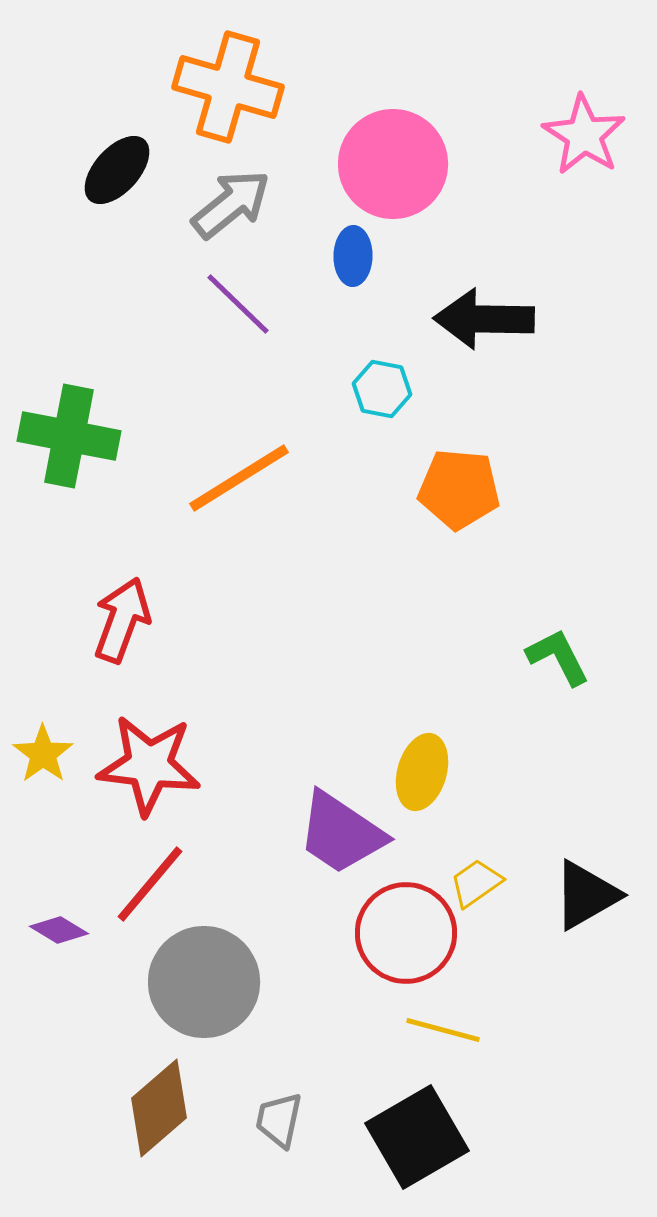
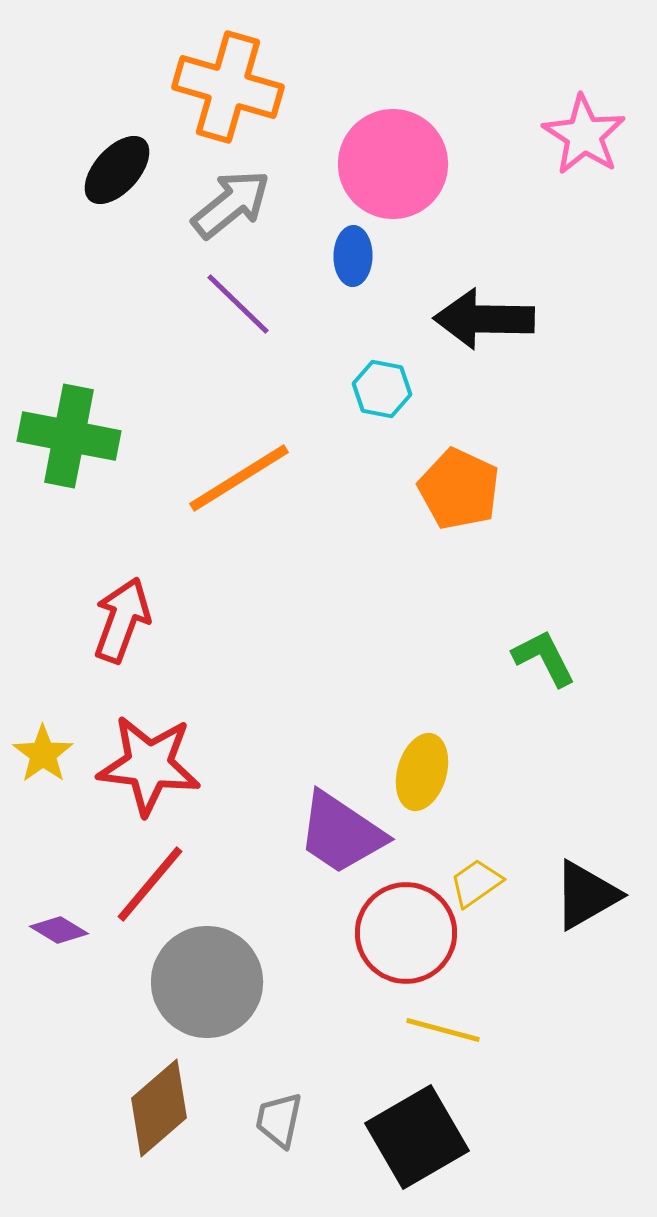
orange pentagon: rotated 20 degrees clockwise
green L-shape: moved 14 px left, 1 px down
gray circle: moved 3 px right
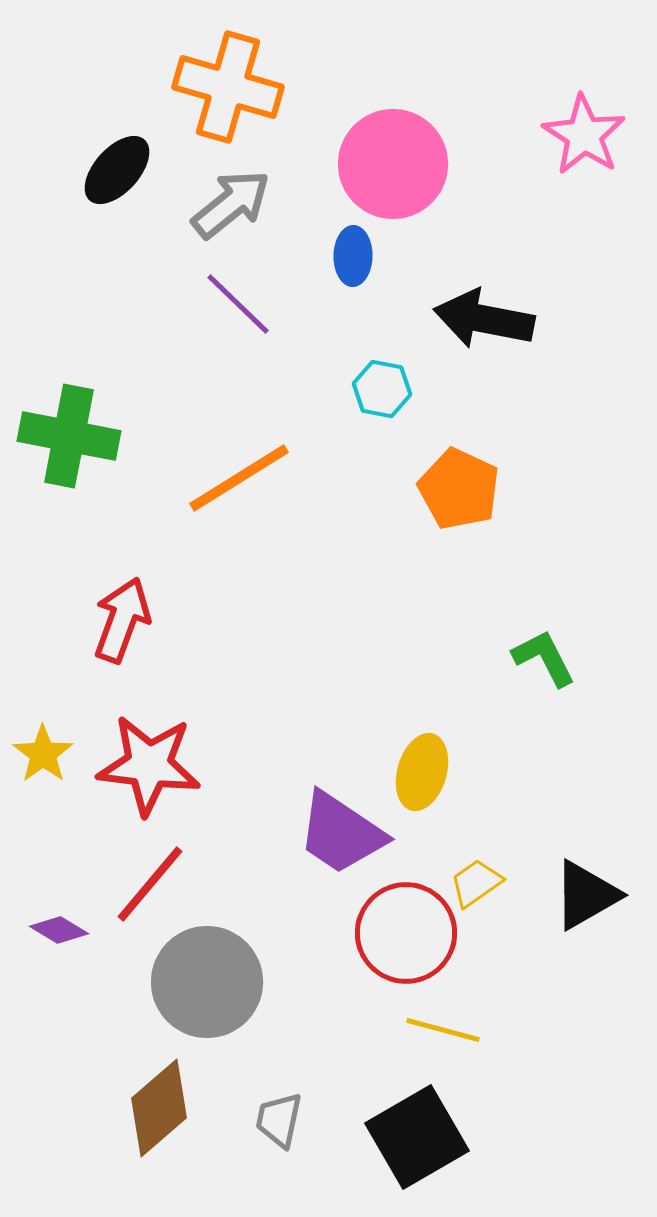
black arrow: rotated 10 degrees clockwise
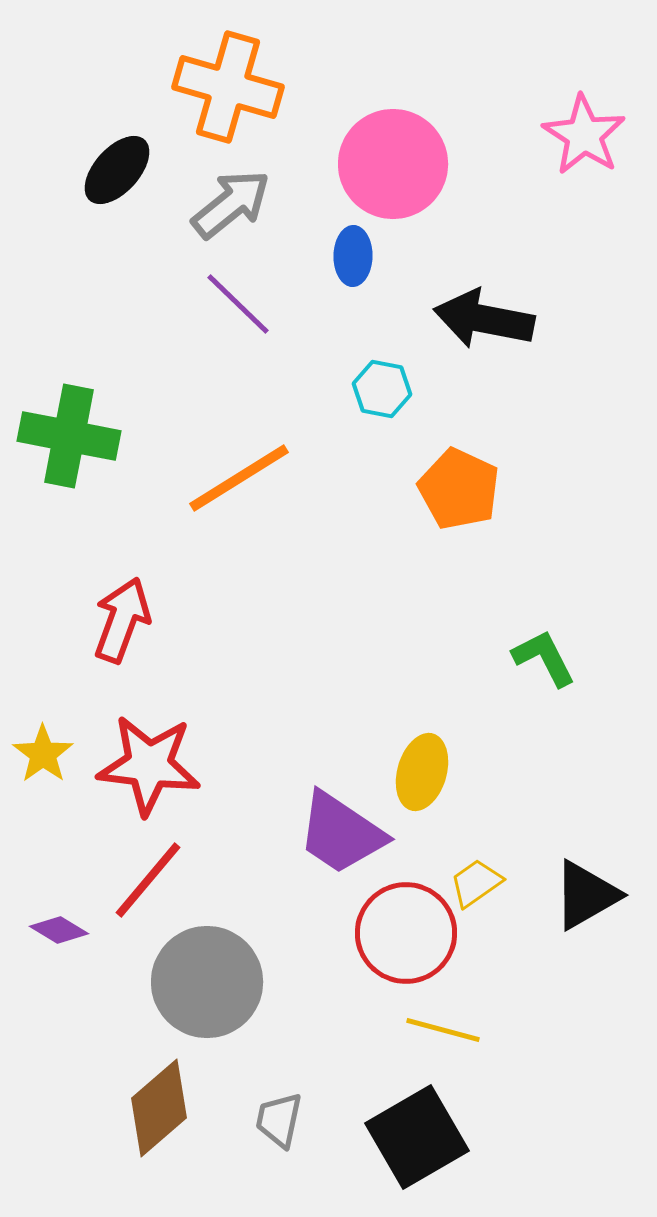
red line: moved 2 px left, 4 px up
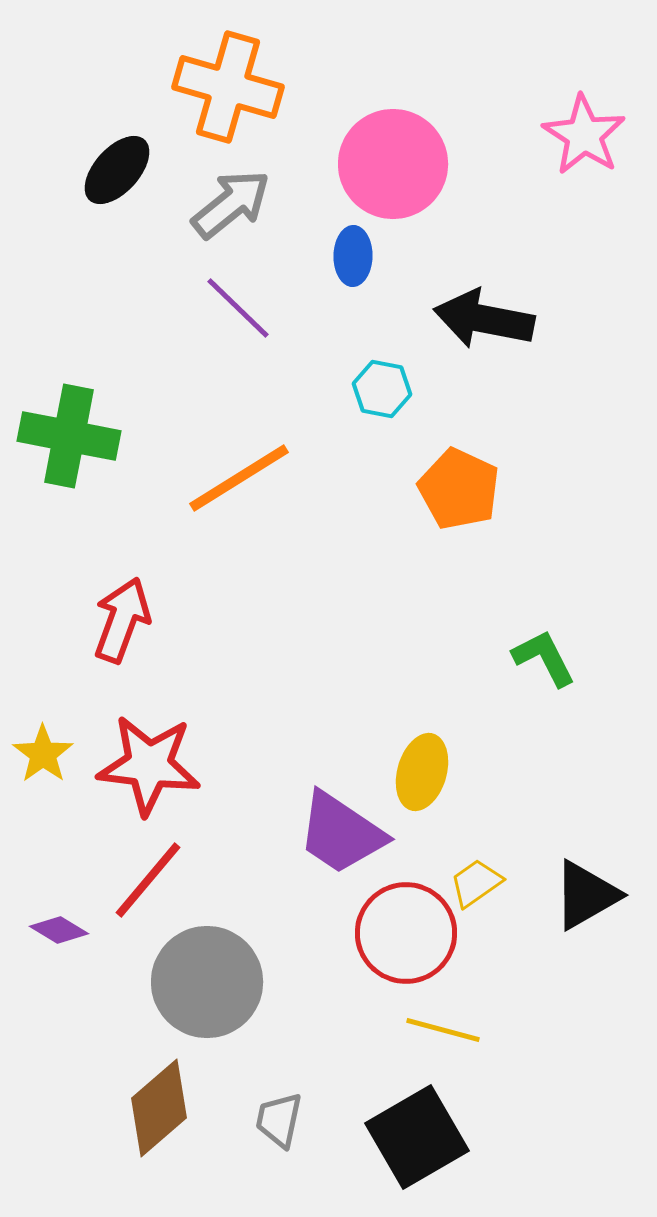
purple line: moved 4 px down
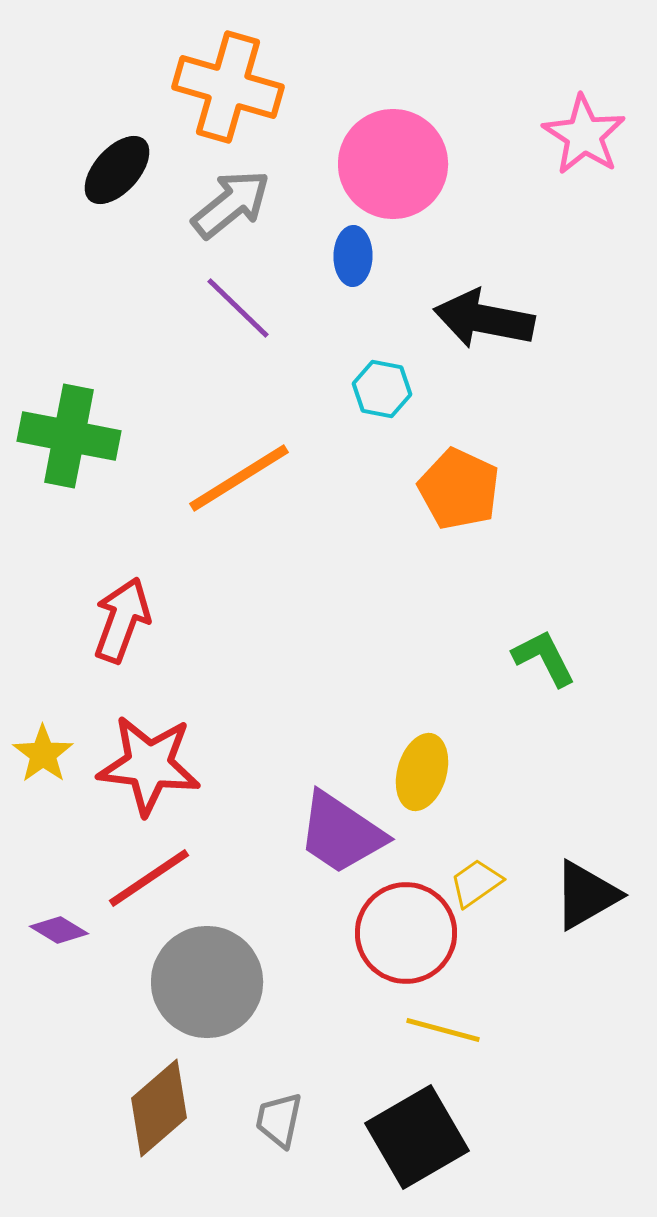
red line: moved 1 px right, 2 px up; rotated 16 degrees clockwise
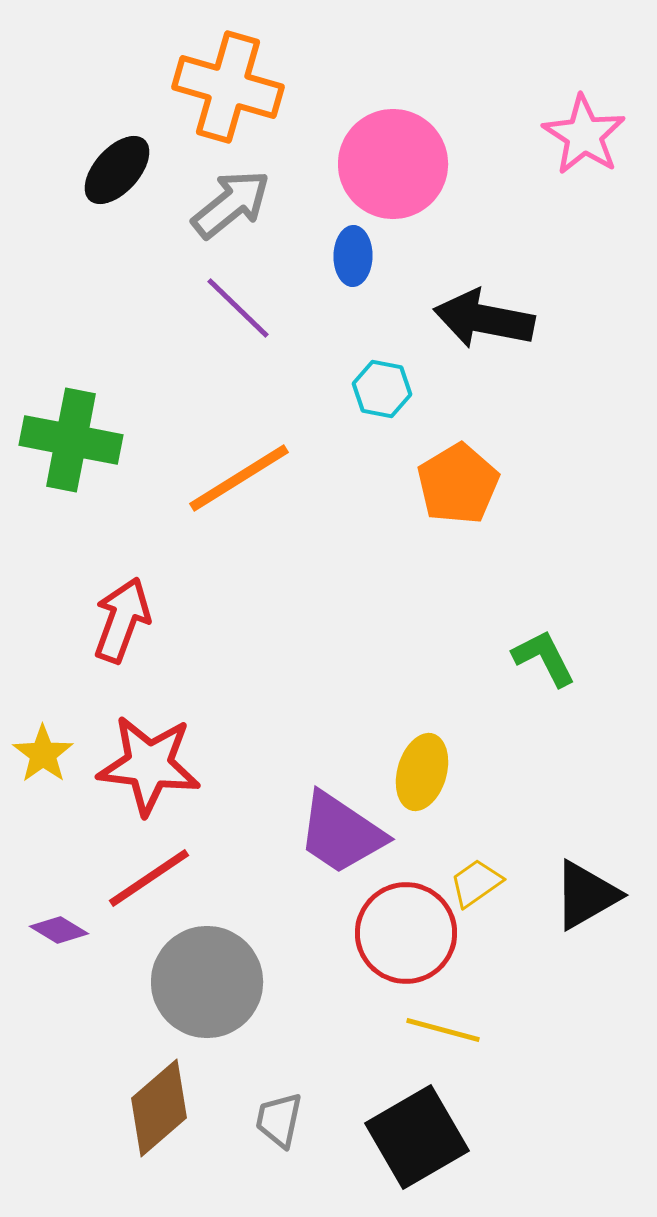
green cross: moved 2 px right, 4 px down
orange pentagon: moved 1 px left, 5 px up; rotated 16 degrees clockwise
